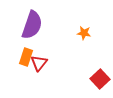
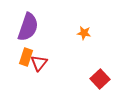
purple semicircle: moved 4 px left, 2 px down
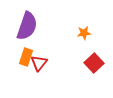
purple semicircle: moved 1 px left, 1 px up
orange star: rotated 16 degrees counterclockwise
red square: moved 6 px left, 16 px up
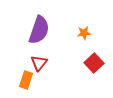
purple semicircle: moved 12 px right, 4 px down
orange rectangle: moved 23 px down
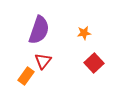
red triangle: moved 4 px right, 2 px up
orange rectangle: moved 4 px up; rotated 18 degrees clockwise
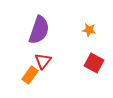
orange star: moved 5 px right, 3 px up; rotated 16 degrees clockwise
red square: rotated 18 degrees counterclockwise
orange rectangle: moved 4 px right, 1 px up
